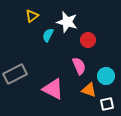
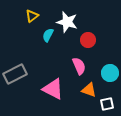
cyan circle: moved 4 px right, 3 px up
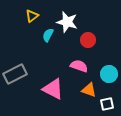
pink semicircle: rotated 48 degrees counterclockwise
cyan circle: moved 1 px left, 1 px down
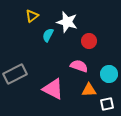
red circle: moved 1 px right, 1 px down
orange triangle: rotated 21 degrees counterclockwise
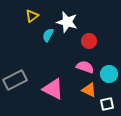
pink semicircle: moved 6 px right, 1 px down
gray rectangle: moved 6 px down
orange triangle: rotated 28 degrees clockwise
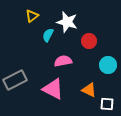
pink semicircle: moved 22 px left, 6 px up; rotated 30 degrees counterclockwise
cyan circle: moved 1 px left, 9 px up
white square: rotated 16 degrees clockwise
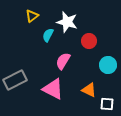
pink semicircle: rotated 48 degrees counterclockwise
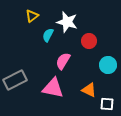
pink triangle: moved 1 px up; rotated 15 degrees counterclockwise
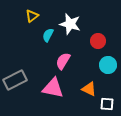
white star: moved 3 px right, 2 px down
red circle: moved 9 px right
orange triangle: moved 1 px up
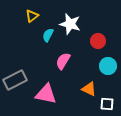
cyan circle: moved 1 px down
pink triangle: moved 7 px left, 6 px down
